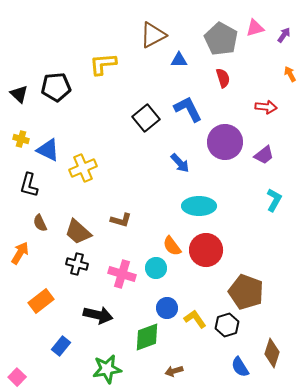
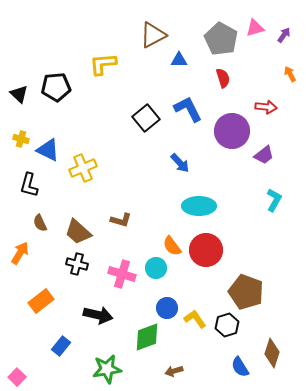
purple circle at (225, 142): moved 7 px right, 11 px up
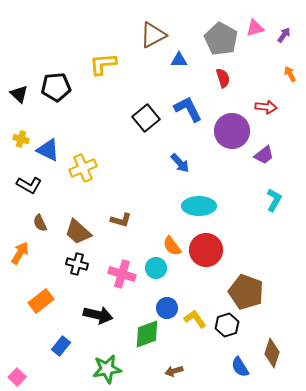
black L-shape at (29, 185): rotated 75 degrees counterclockwise
green diamond at (147, 337): moved 3 px up
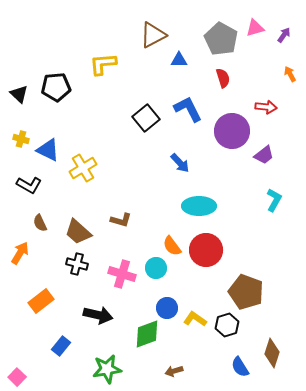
yellow cross at (83, 168): rotated 8 degrees counterclockwise
yellow L-shape at (195, 319): rotated 20 degrees counterclockwise
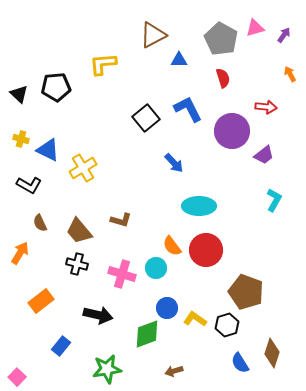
blue arrow at (180, 163): moved 6 px left
brown trapezoid at (78, 232): moved 1 px right, 1 px up; rotated 8 degrees clockwise
blue semicircle at (240, 367): moved 4 px up
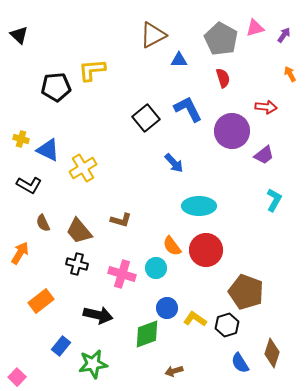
yellow L-shape at (103, 64): moved 11 px left, 6 px down
black triangle at (19, 94): moved 59 px up
brown semicircle at (40, 223): moved 3 px right
green star at (107, 369): moved 14 px left, 5 px up
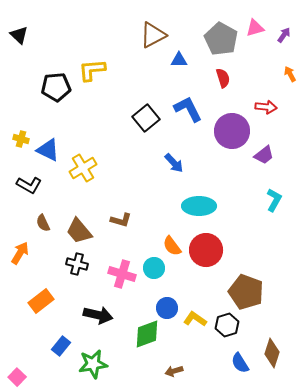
cyan circle at (156, 268): moved 2 px left
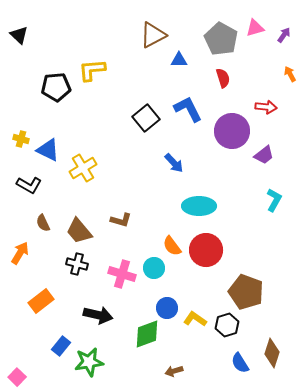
green star at (93, 364): moved 4 px left, 2 px up
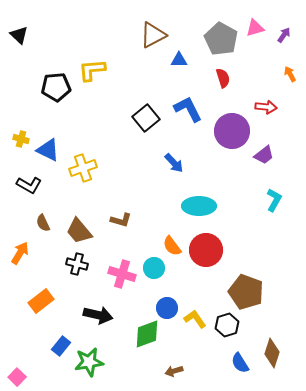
yellow cross at (83, 168): rotated 12 degrees clockwise
yellow L-shape at (195, 319): rotated 20 degrees clockwise
